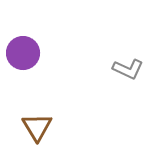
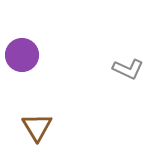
purple circle: moved 1 px left, 2 px down
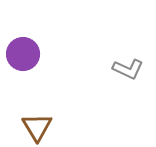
purple circle: moved 1 px right, 1 px up
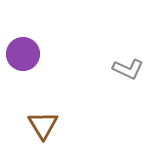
brown triangle: moved 6 px right, 2 px up
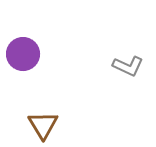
gray L-shape: moved 3 px up
